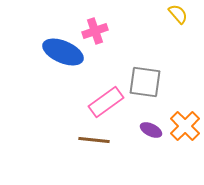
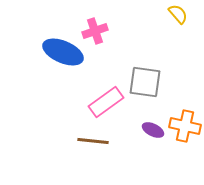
orange cross: rotated 32 degrees counterclockwise
purple ellipse: moved 2 px right
brown line: moved 1 px left, 1 px down
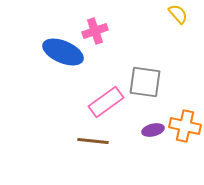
purple ellipse: rotated 40 degrees counterclockwise
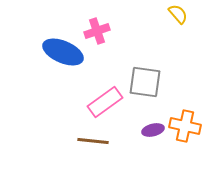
pink cross: moved 2 px right
pink rectangle: moved 1 px left
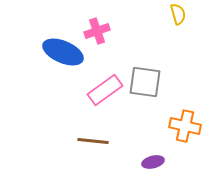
yellow semicircle: rotated 25 degrees clockwise
pink rectangle: moved 12 px up
purple ellipse: moved 32 px down
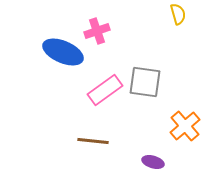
orange cross: rotated 36 degrees clockwise
purple ellipse: rotated 30 degrees clockwise
